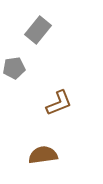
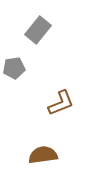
brown L-shape: moved 2 px right
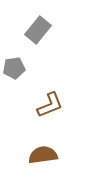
brown L-shape: moved 11 px left, 2 px down
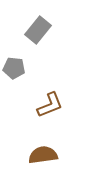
gray pentagon: rotated 15 degrees clockwise
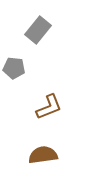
brown L-shape: moved 1 px left, 2 px down
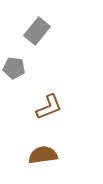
gray rectangle: moved 1 px left, 1 px down
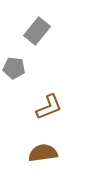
brown semicircle: moved 2 px up
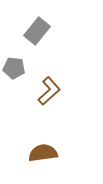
brown L-shape: moved 16 px up; rotated 20 degrees counterclockwise
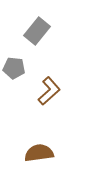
brown semicircle: moved 4 px left
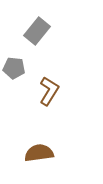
brown L-shape: rotated 16 degrees counterclockwise
